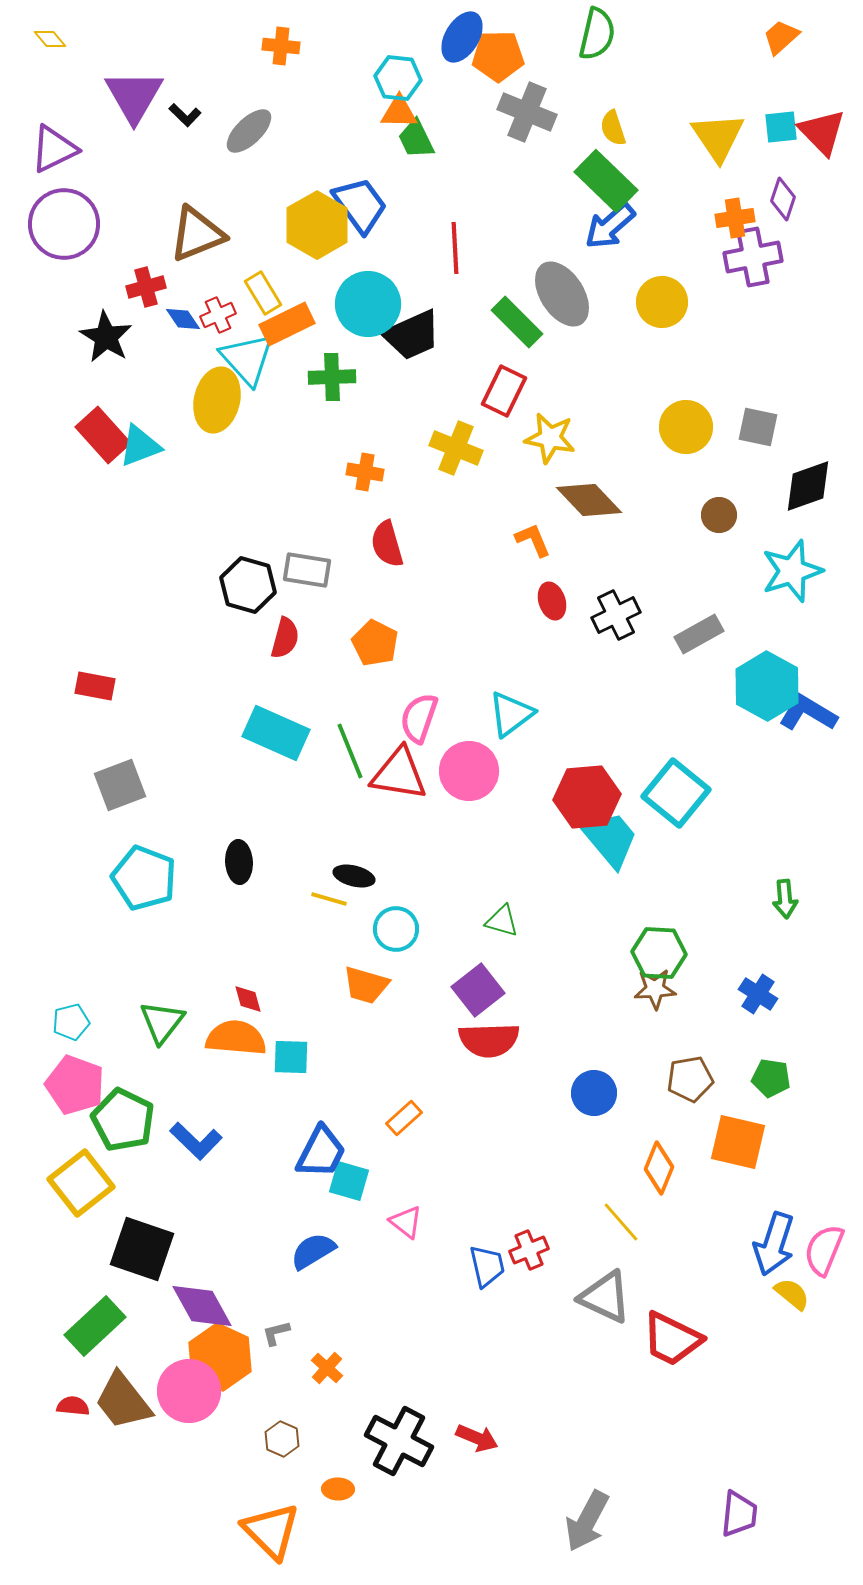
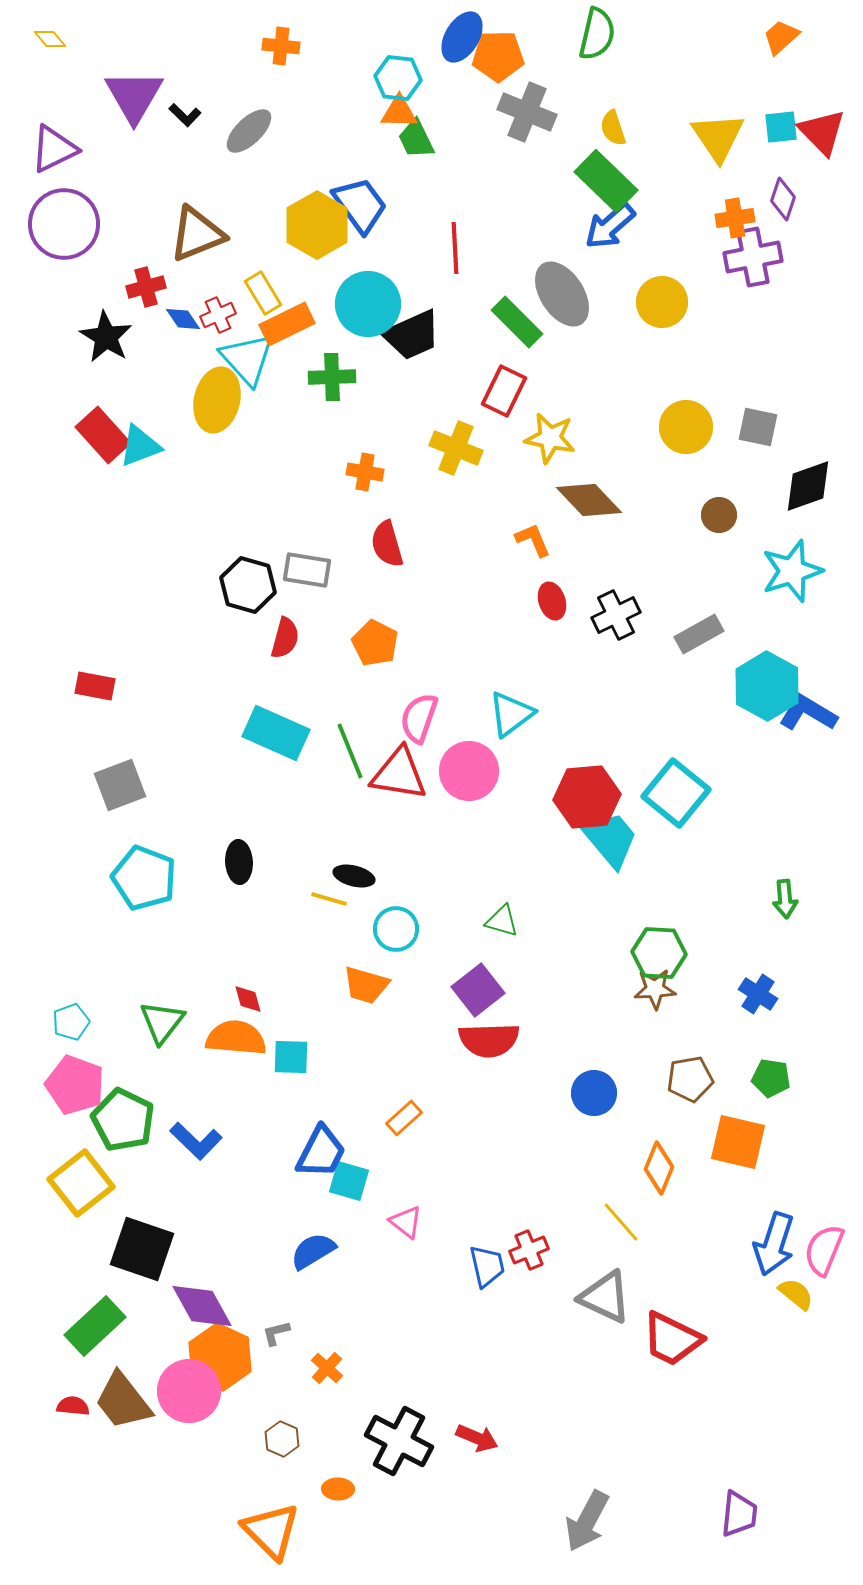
cyan pentagon at (71, 1022): rotated 6 degrees counterclockwise
yellow semicircle at (792, 1294): moved 4 px right
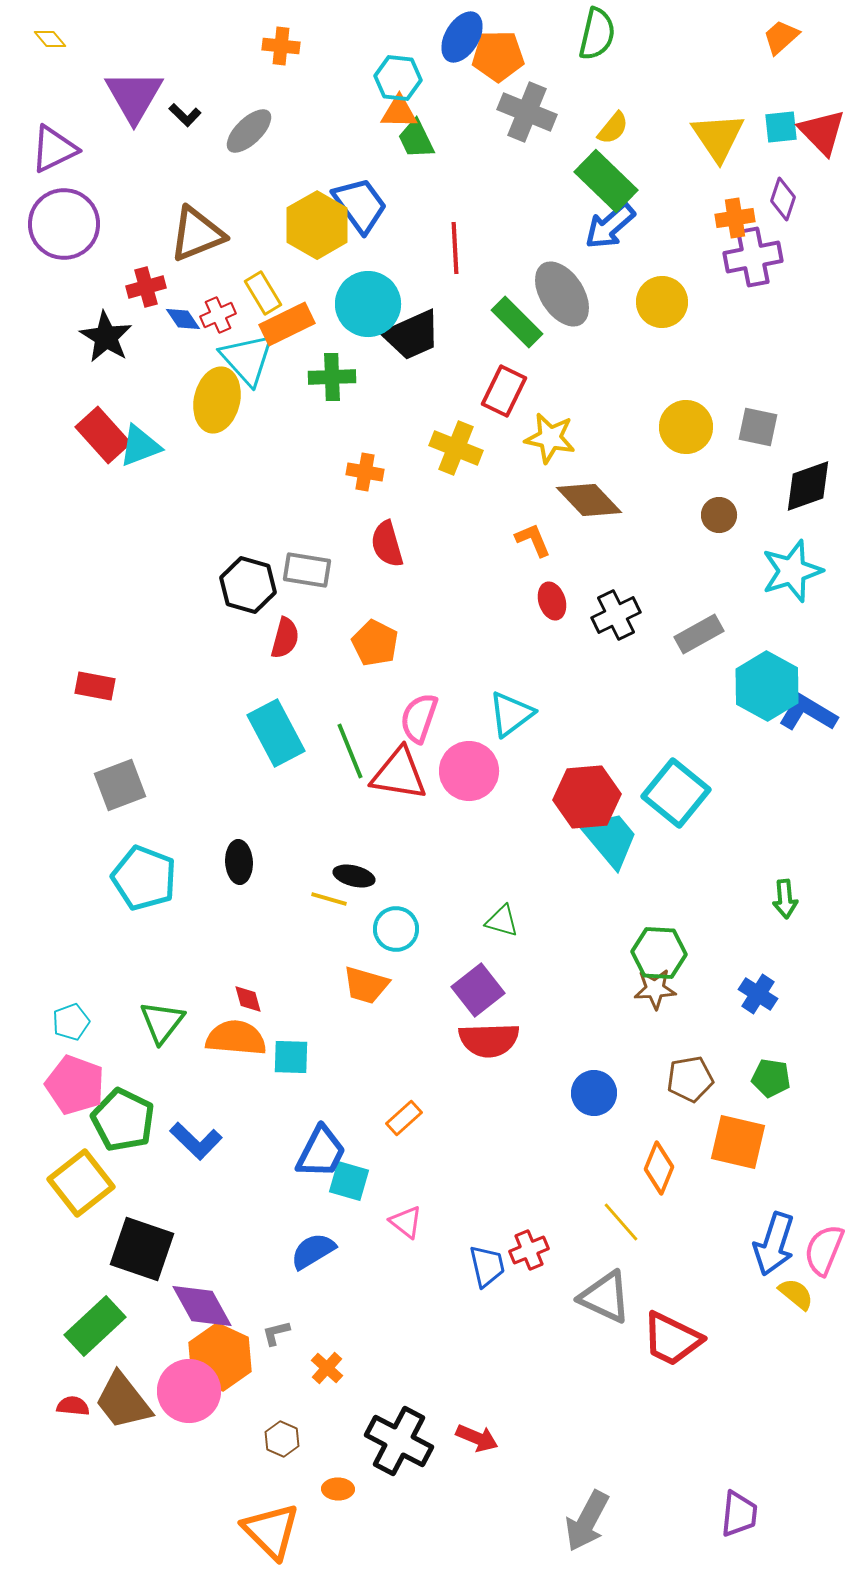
yellow semicircle at (613, 128): rotated 123 degrees counterclockwise
cyan rectangle at (276, 733): rotated 38 degrees clockwise
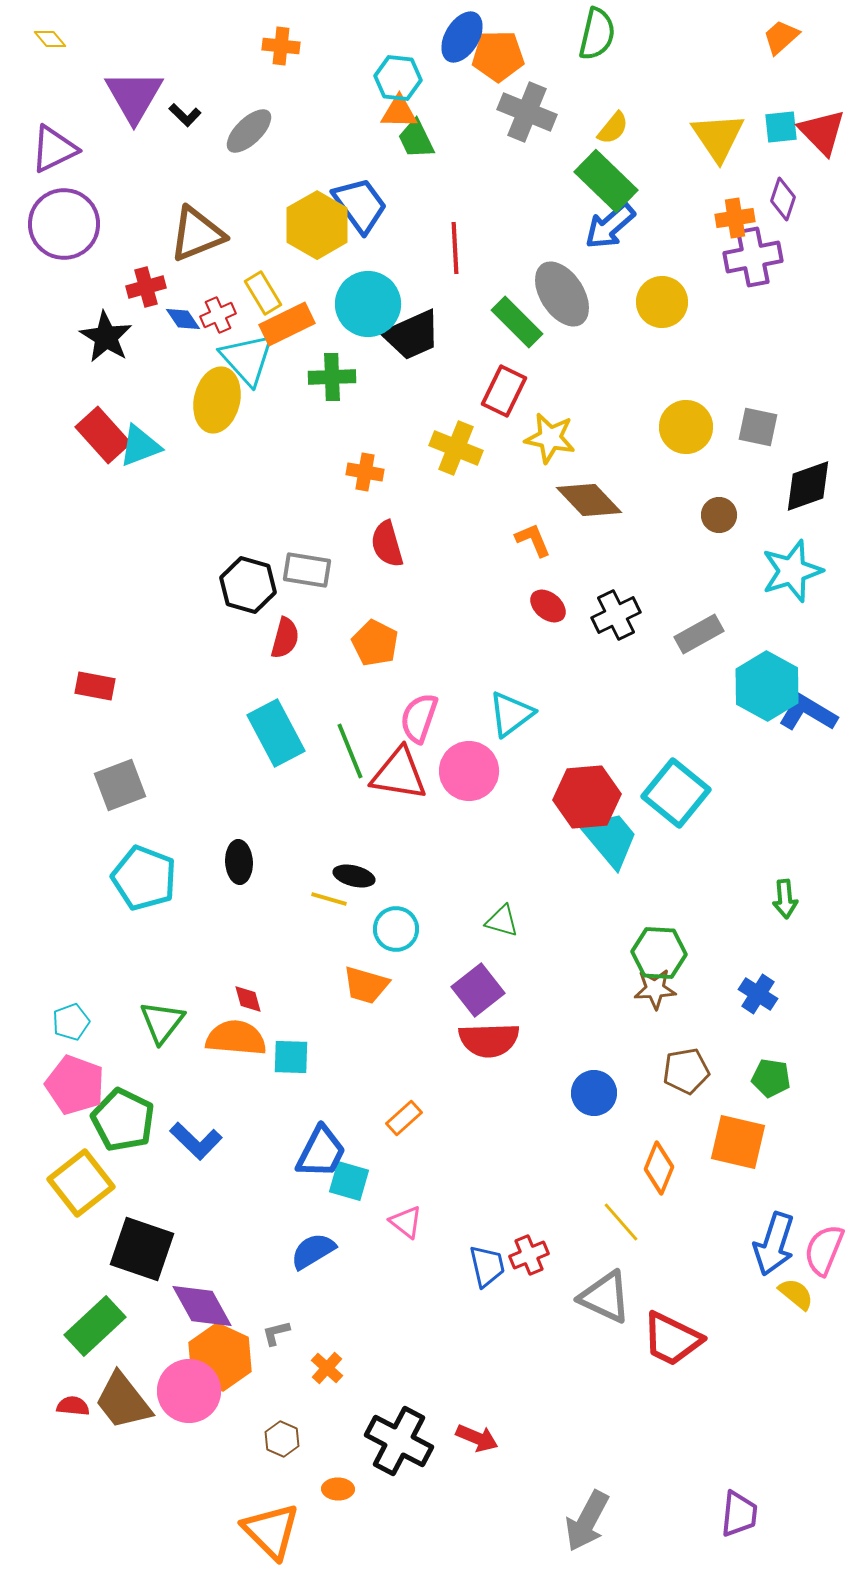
red ellipse at (552, 601): moved 4 px left, 5 px down; rotated 33 degrees counterclockwise
brown pentagon at (690, 1079): moved 4 px left, 8 px up
red cross at (529, 1250): moved 5 px down
